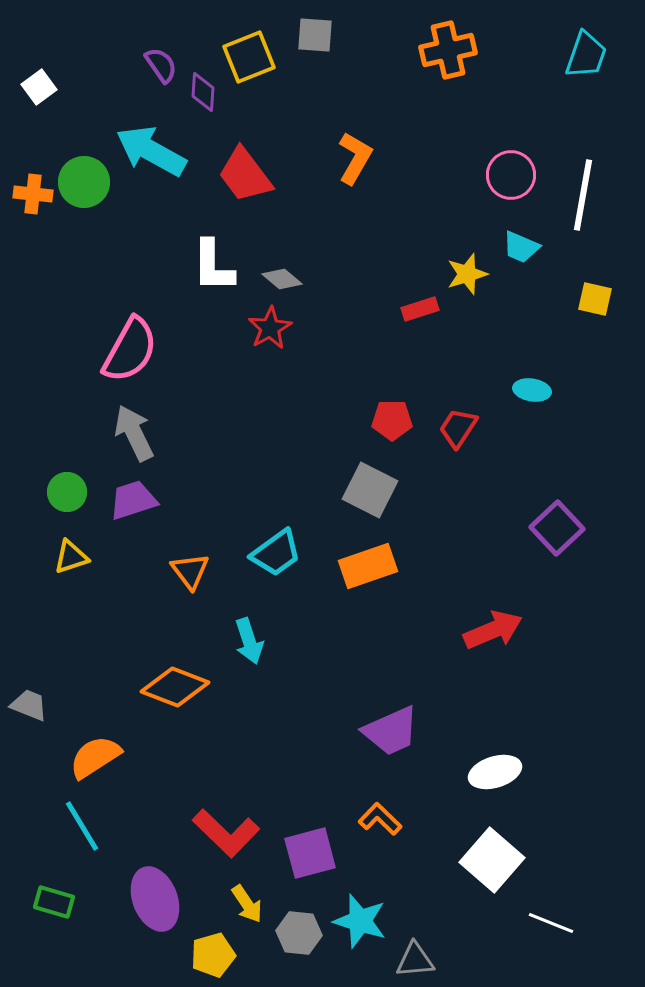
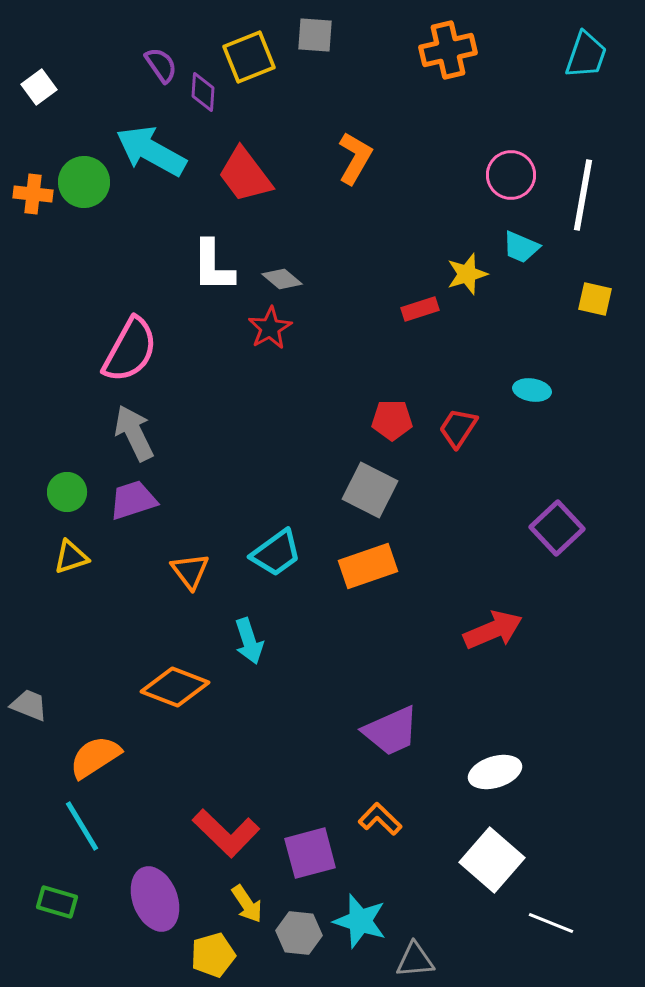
green rectangle at (54, 902): moved 3 px right
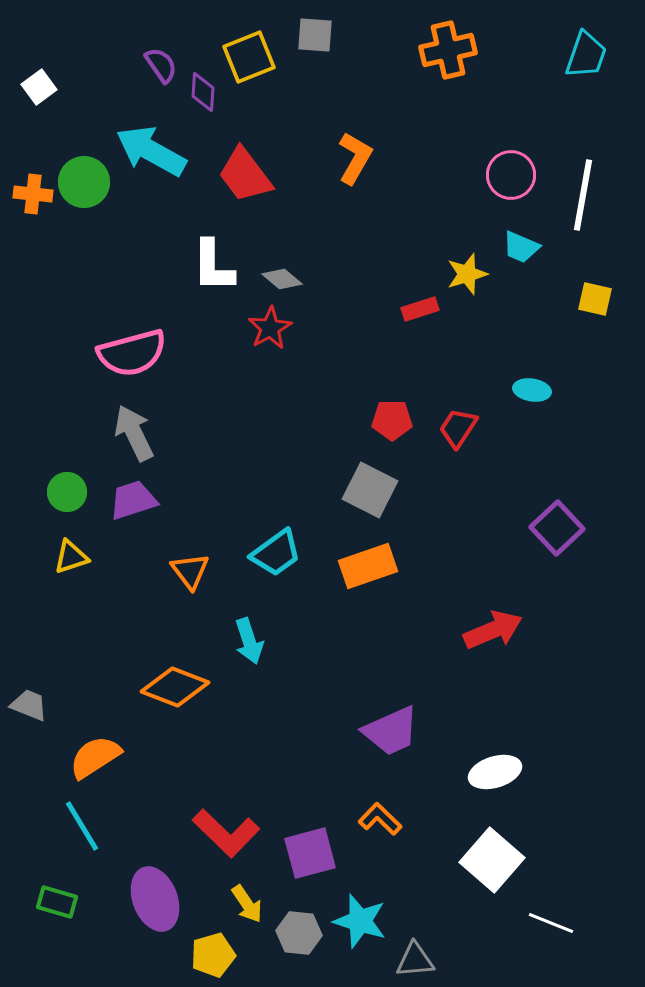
pink semicircle at (130, 350): moved 2 px right, 3 px down; rotated 46 degrees clockwise
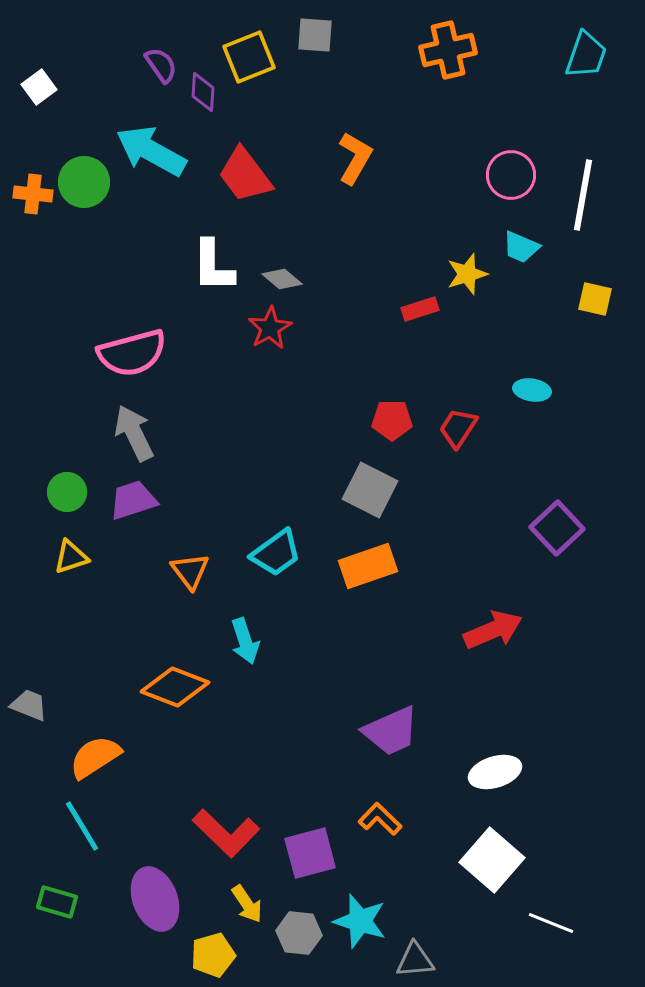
cyan arrow at (249, 641): moved 4 px left
